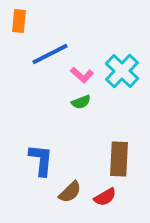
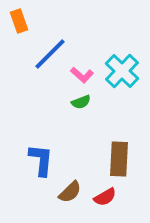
orange rectangle: rotated 25 degrees counterclockwise
blue line: rotated 18 degrees counterclockwise
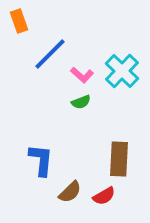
red semicircle: moved 1 px left, 1 px up
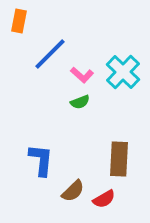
orange rectangle: rotated 30 degrees clockwise
cyan cross: moved 1 px right, 1 px down
green semicircle: moved 1 px left
brown semicircle: moved 3 px right, 1 px up
red semicircle: moved 3 px down
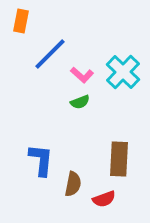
orange rectangle: moved 2 px right
brown semicircle: moved 7 px up; rotated 35 degrees counterclockwise
red semicircle: rotated 10 degrees clockwise
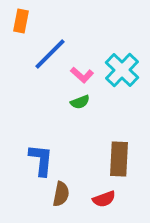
cyan cross: moved 1 px left, 2 px up
brown semicircle: moved 12 px left, 10 px down
